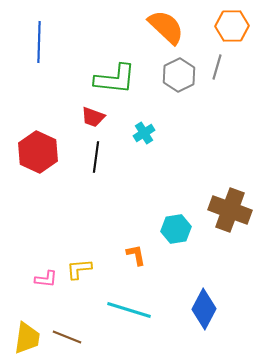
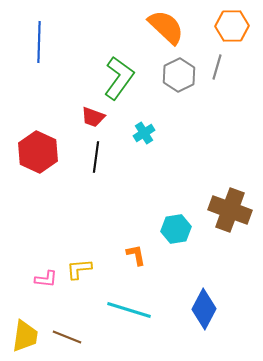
green L-shape: moved 4 px right, 1 px up; rotated 60 degrees counterclockwise
yellow trapezoid: moved 2 px left, 2 px up
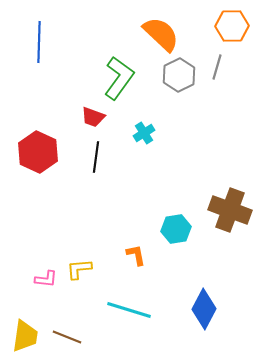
orange semicircle: moved 5 px left, 7 px down
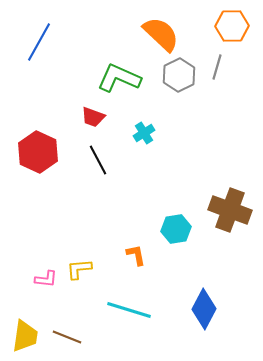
blue line: rotated 27 degrees clockwise
green L-shape: rotated 102 degrees counterclockwise
black line: moved 2 px right, 3 px down; rotated 36 degrees counterclockwise
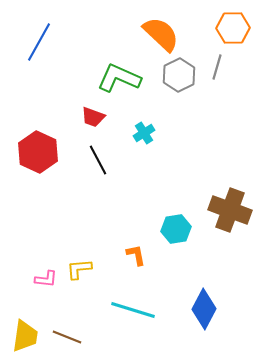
orange hexagon: moved 1 px right, 2 px down
cyan line: moved 4 px right
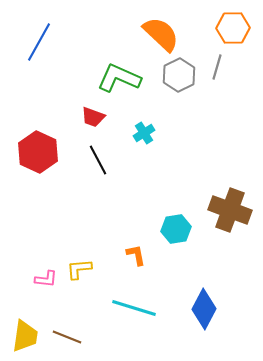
cyan line: moved 1 px right, 2 px up
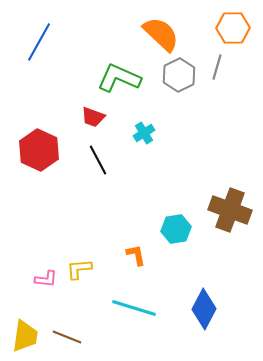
red hexagon: moved 1 px right, 2 px up
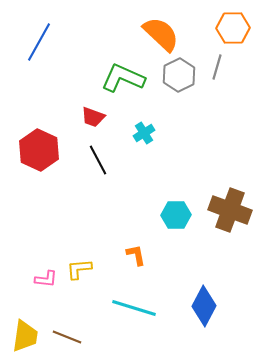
green L-shape: moved 4 px right
cyan hexagon: moved 14 px up; rotated 8 degrees clockwise
blue diamond: moved 3 px up
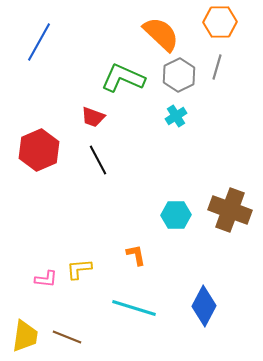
orange hexagon: moved 13 px left, 6 px up
cyan cross: moved 32 px right, 17 px up
red hexagon: rotated 12 degrees clockwise
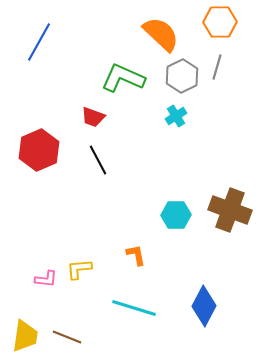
gray hexagon: moved 3 px right, 1 px down
